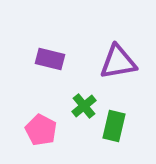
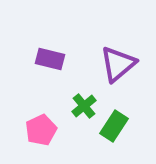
purple triangle: moved 2 px down; rotated 30 degrees counterclockwise
green rectangle: rotated 20 degrees clockwise
pink pentagon: rotated 20 degrees clockwise
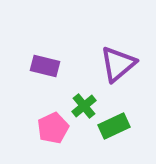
purple rectangle: moved 5 px left, 7 px down
green rectangle: rotated 32 degrees clockwise
pink pentagon: moved 12 px right, 2 px up
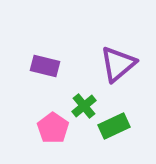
pink pentagon: rotated 12 degrees counterclockwise
